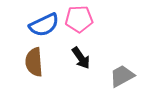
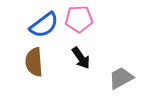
blue semicircle: rotated 12 degrees counterclockwise
gray trapezoid: moved 1 px left, 2 px down
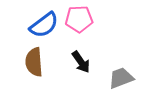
black arrow: moved 4 px down
gray trapezoid: rotated 8 degrees clockwise
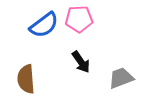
brown semicircle: moved 8 px left, 17 px down
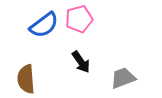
pink pentagon: rotated 12 degrees counterclockwise
gray trapezoid: moved 2 px right
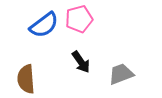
gray trapezoid: moved 2 px left, 4 px up
